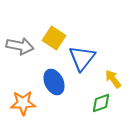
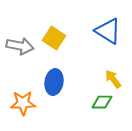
blue triangle: moved 26 px right, 27 px up; rotated 36 degrees counterclockwise
blue ellipse: rotated 35 degrees clockwise
green diamond: moved 1 px right, 1 px up; rotated 20 degrees clockwise
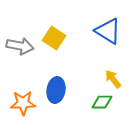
blue ellipse: moved 2 px right, 8 px down
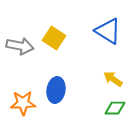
yellow arrow: rotated 18 degrees counterclockwise
green diamond: moved 13 px right, 6 px down
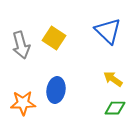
blue triangle: rotated 12 degrees clockwise
gray arrow: moved 1 px right, 1 px up; rotated 64 degrees clockwise
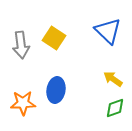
gray arrow: rotated 8 degrees clockwise
green diamond: rotated 20 degrees counterclockwise
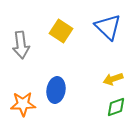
blue triangle: moved 4 px up
yellow square: moved 7 px right, 7 px up
yellow arrow: rotated 54 degrees counterclockwise
orange star: moved 1 px down
green diamond: moved 1 px right, 1 px up
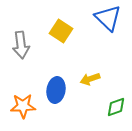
blue triangle: moved 9 px up
yellow arrow: moved 23 px left
orange star: moved 2 px down
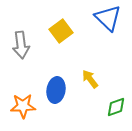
yellow square: rotated 20 degrees clockwise
yellow arrow: rotated 72 degrees clockwise
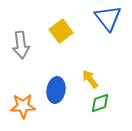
blue triangle: rotated 8 degrees clockwise
green diamond: moved 16 px left, 4 px up
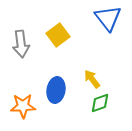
yellow square: moved 3 px left, 4 px down
gray arrow: moved 1 px up
yellow arrow: moved 2 px right
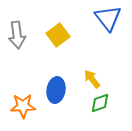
gray arrow: moved 4 px left, 9 px up
